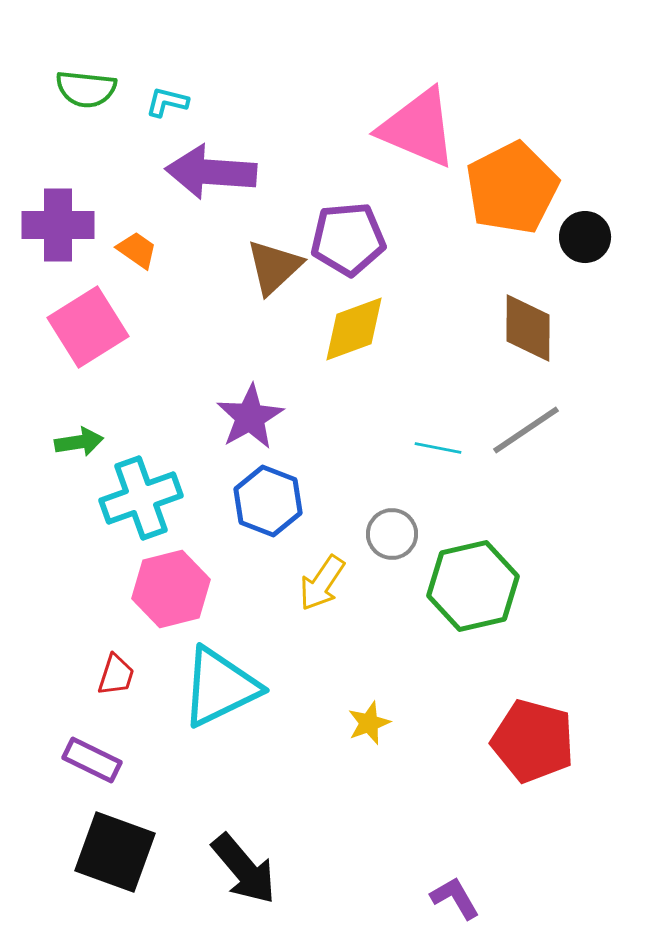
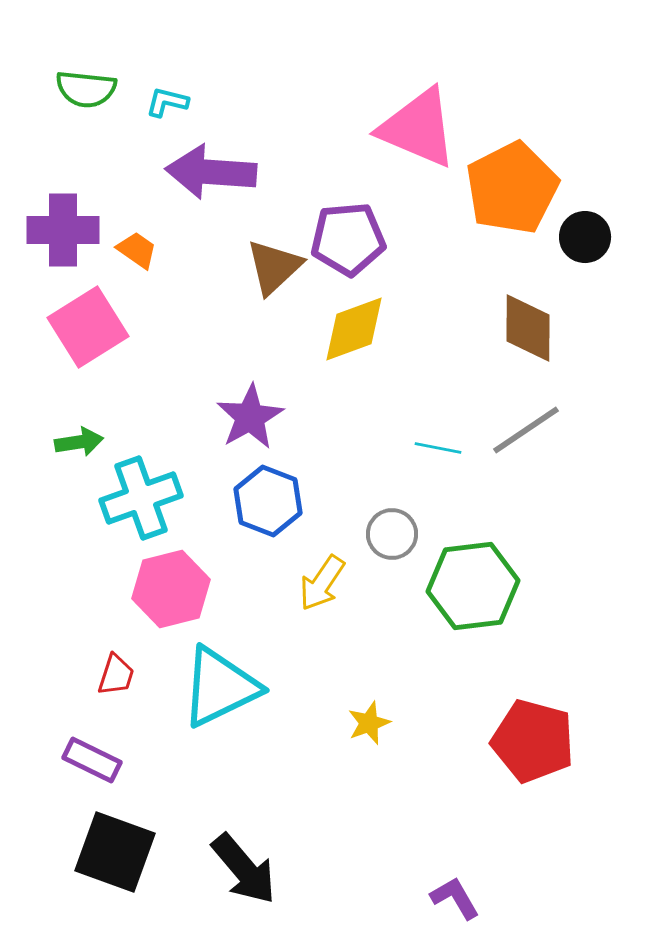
purple cross: moved 5 px right, 5 px down
green hexagon: rotated 6 degrees clockwise
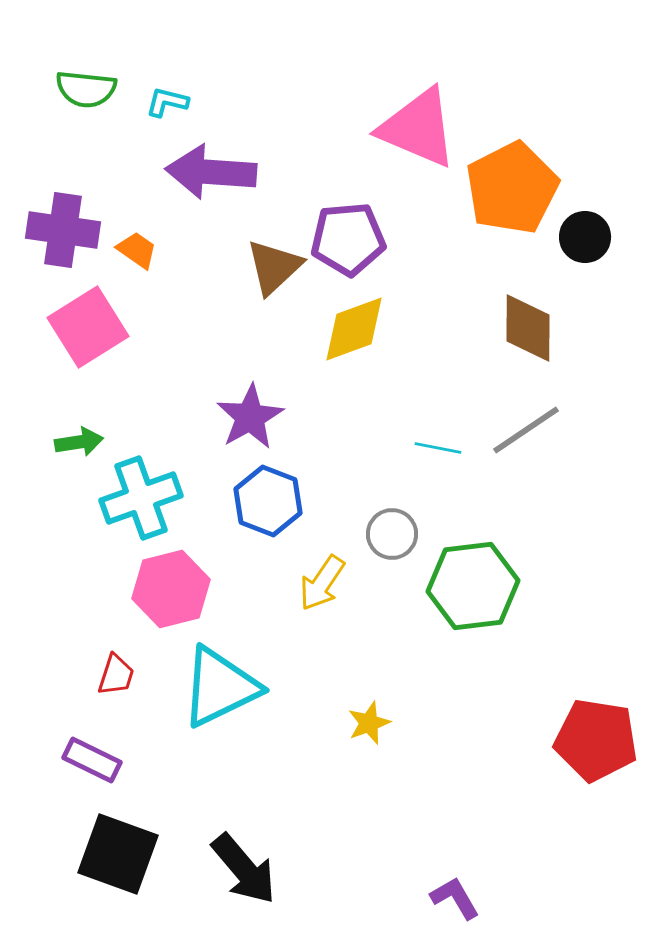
purple cross: rotated 8 degrees clockwise
red pentagon: moved 63 px right, 1 px up; rotated 6 degrees counterclockwise
black square: moved 3 px right, 2 px down
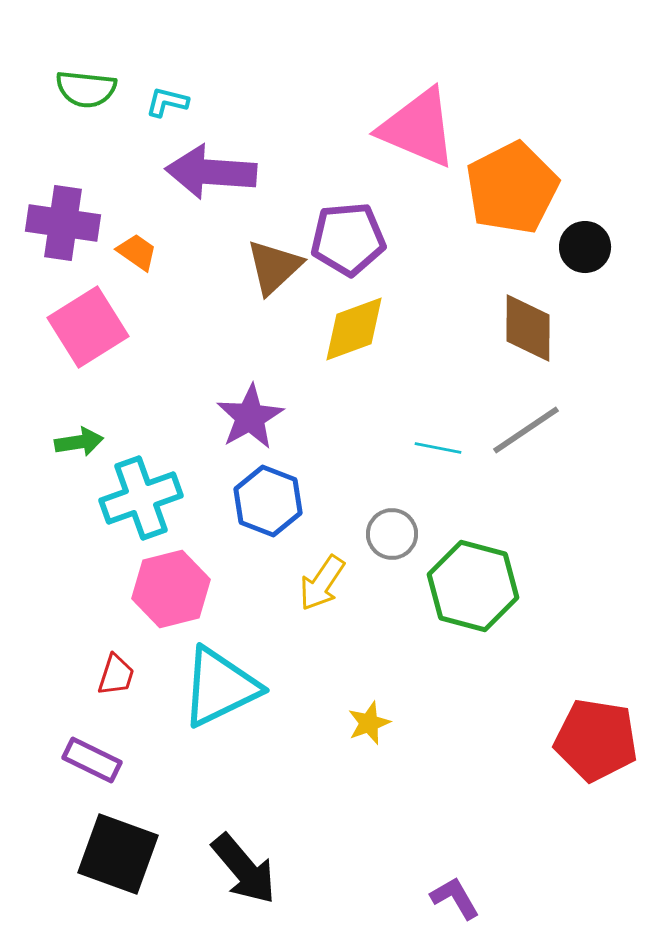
purple cross: moved 7 px up
black circle: moved 10 px down
orange trapezoid: moved 2 px down
green hexagon: rotated 22 degrees clockwise
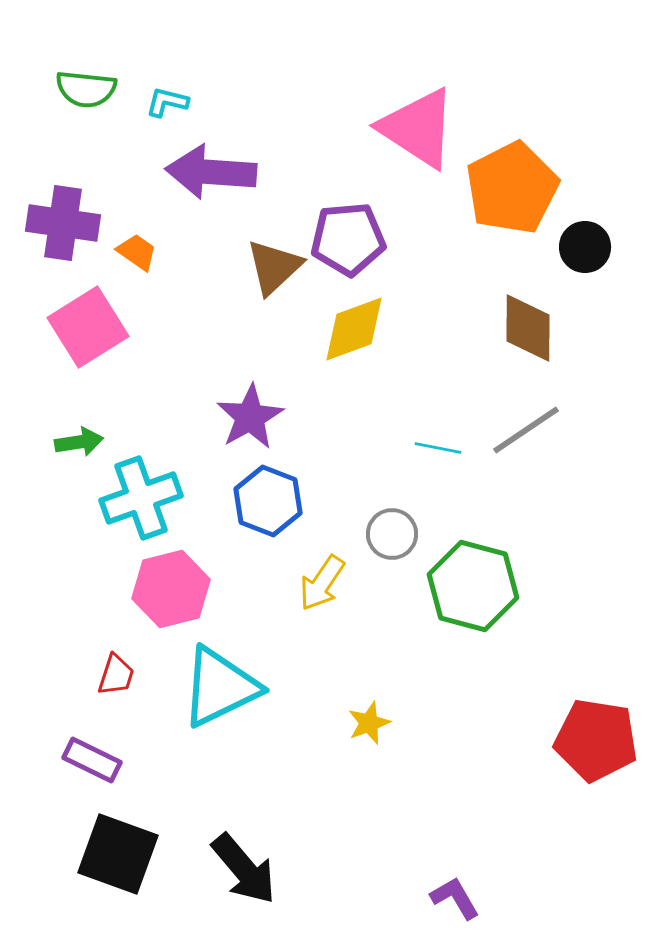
pink triangle: rotated 10 degrees clockwise
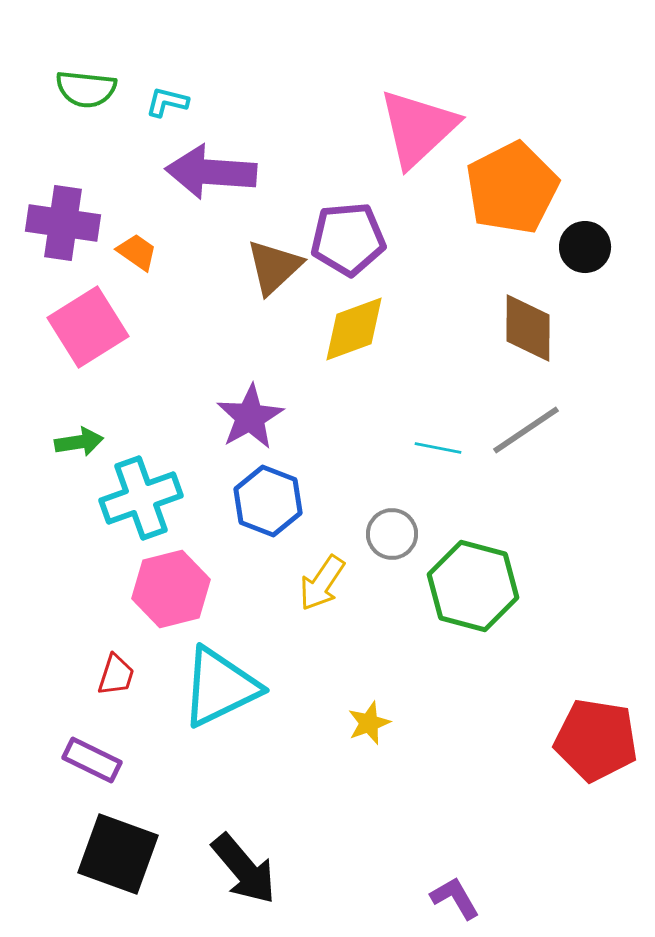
pink triangle: rotated 44 degrees clockwise
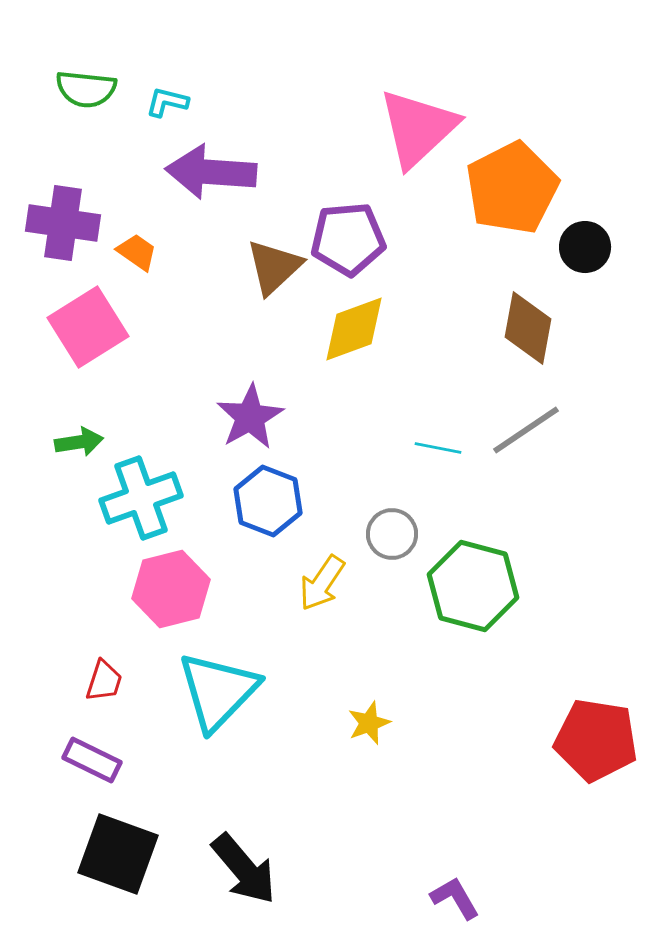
brown diamond: rotated 10 degrees clockwise
red trapezoid: moved 12 px left, 6 px down
cyan triangle: moved 2 px left, 4 px down; rotated 20 degrees counterclockwise
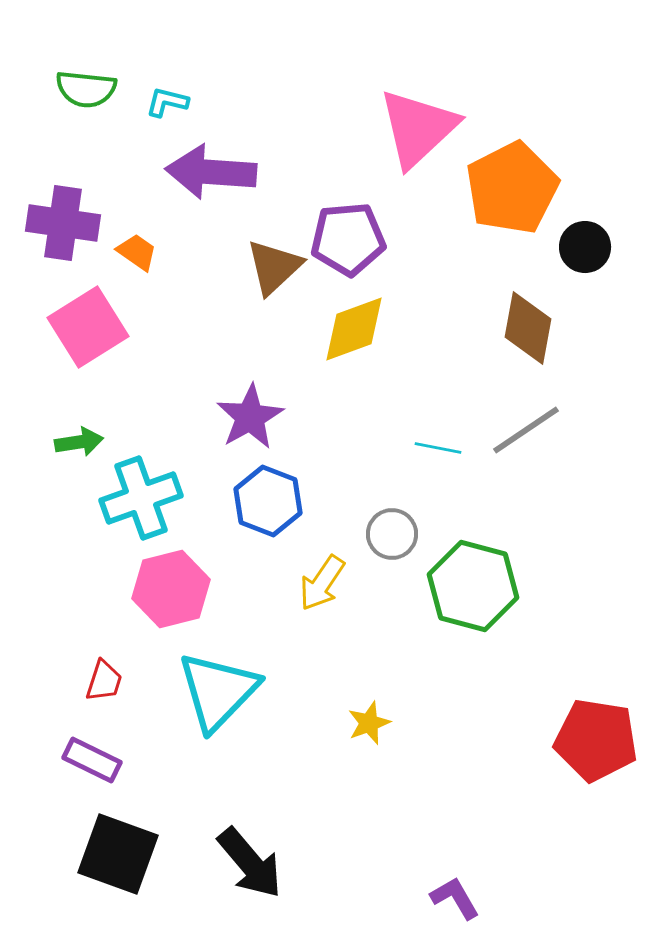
black arrow: moved 6 px right, 6 px up
